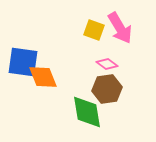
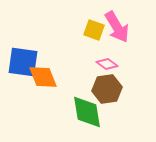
pink arrow: moved 3 px left, 1 px up
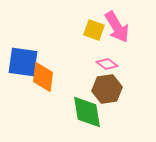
orange diamond: rotated 28 degrees clockwise
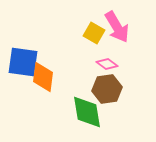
yellow square: moved 3 px down; rotated 10 degrees clockwise
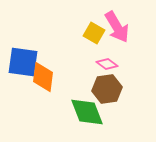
green diamond: rotated 12 degrees counterclockwise
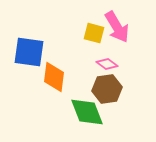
yellow square: rotated 15 degrees counterclockwise
blue square: moved 6 px right, 10 px up
orange diamond: moved 11 px right
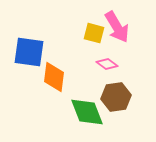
brown hexagon: moved 9 px right, 8 px down
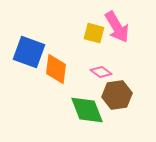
blue square: rotated 12 degrees clockwise
pink diamond: moved 6 px left, 8 px down
orange diamond: moved 2 px right, 8 px up
brown hexagon: moved 1 px right, 2 px up
green diamond: moved 2 px up
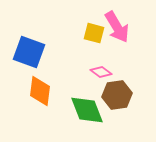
orange diamond: moved 16 px left, 22 px down
